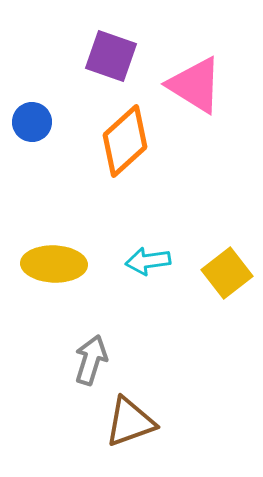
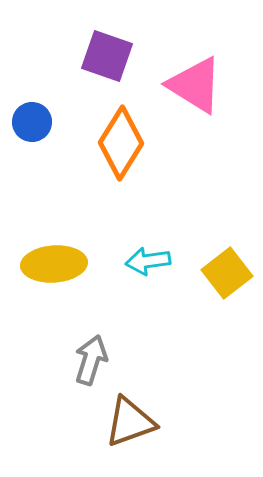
purple square: moved 4 px left
orange diamond: moved 4 px left, 2 px down; rotated 16 degrees counterclockwise
yellow ellipse: rotated 6 degrees counterclockwise
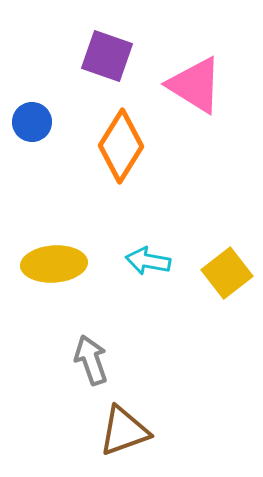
orange diamond: moved 3 px down
cyan arrow: rotated 18 degrees clockwise
gray arrow: rotated 36 degrees counterclockwise
brown triangle: moved 6 px left, 9 px down
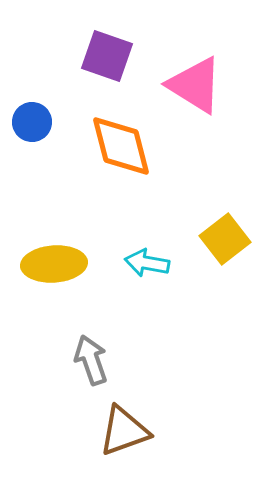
orange diamond: rotated 46 degrees counterclockwise
cyan arrow: moved 1 px left, 2 px down
yellow square: moved 2 px left, 34 px up
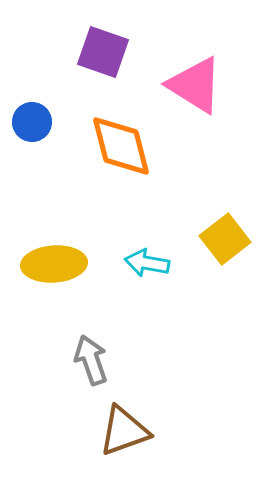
purple square: moved 4 px left, 4 px up
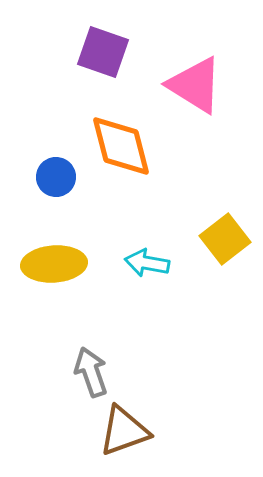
blue circle: moved 24 px right, 55 px down
gray arrow: moved 12 px down
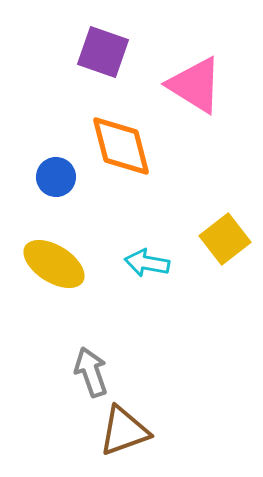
yellow ellipse: rotated 36 degrees clockwise
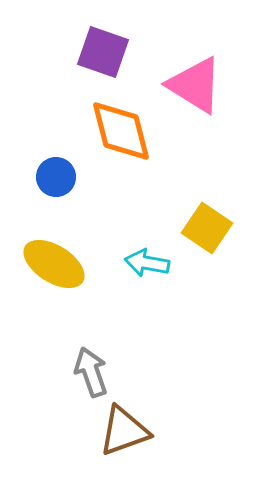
orange diamond: moved 15 px up
yellow square: moved 18 px left, 11 px up; rotated 18 degrees counterclockwise
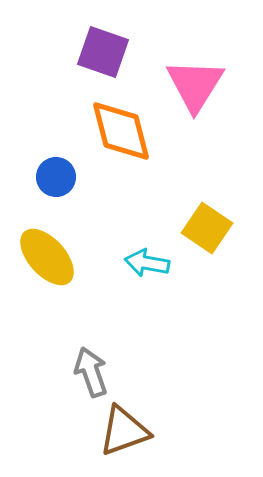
pink triangle: rotated 30 degrees clockwise
yellow ellipse: moved 7 px left, 7 px up; rotated 16 degrees clockwise
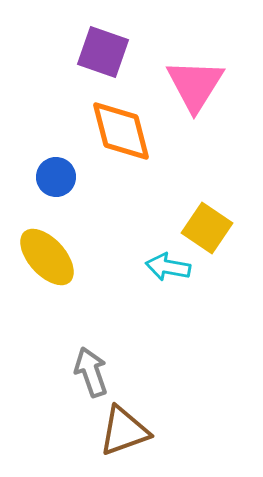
cyan arrow: moved 21 px right, 4 px down
